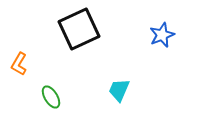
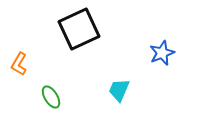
blue star: moved 18 px down
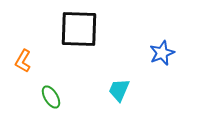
black square: rotated 27 degrees clockwise
orange L-shape: moved 4 px right, 3 px up
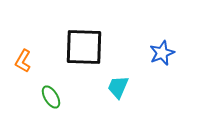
black square: moved 5 px right, 18 px down
cyan trapezoid: moved 1 px left, 3 px up
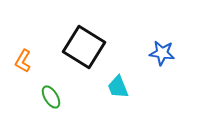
black square: rotated 30 degrees clockwise
blue star: rotated 30 degrees clockwise
cyan trapezoid: rotated 45 degrees counterclockwise
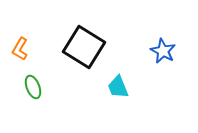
blue star: moved 1 px right, 2 px up; rotated 20 degrees clockwise
orange L-shape: moved 3 px left, 12 px up
green ellipse: moved 18 px left, 10 px up; rotated 10 degrees clockwise
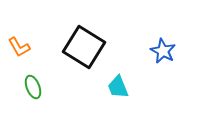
orange L-shape: moved 1 px left, 2 px up; rotated 60 degrees counterclockwise
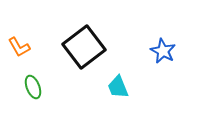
black square: rotated 21 degrees clockwise
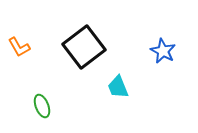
green ellipse: moved 9 px right, 19 px down
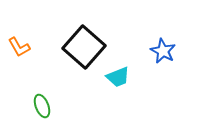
black square: rotated 12 degrees counterclockwise
cyan trapezoid: moved 10 px up; rotated 90 degrees counterclockwise
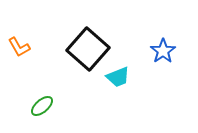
black square: moved 4 px right, 2 px down
blue star: rotated 10 degrees clockwise
green ellipse: rotated 70 degrees clockwise
